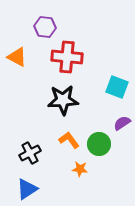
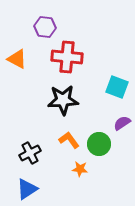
orange triangle: moved 2 px down
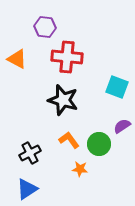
black star: rotated 20 degrees clockwise
purple semicircle: moved 3 px down
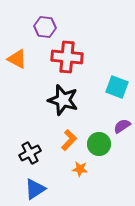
orange L-shape: rotated 80 degrees clockwise
blue triangle: moved 8 px right
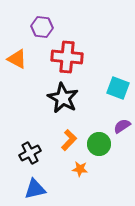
purple hexagon: moved 3 px left
cyan square: moved 1 px right, 1 px down
black star: moved 2 px up; rotated 12 degrees clockwise
blue triangle: rotated 20 degrees clockwise
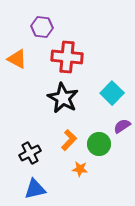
cyan square: moved 6 px left, 5 px down; rotated 25 degrees clockwise
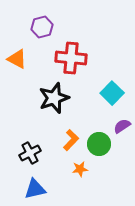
purple hexagon: rotated 20 degrees counterclockwise
red cross: moved 4 px right, 1 px down
black star: moved 9 px left; rotated 24 degrees clockwise
orange L-shape: moved 2 px right
orange star: rotated 14 degrees counterclockwise
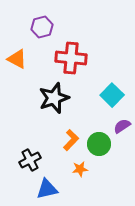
cyan square: moved 2 px down
black cross: moved 7 px down
blue triangle: moved 12 px right
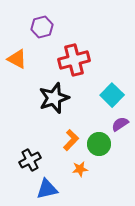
red cross: moved 3 px right, 2 px down; rotated 20 degrees counterclockwise
purple semicircle: moved 2 px left, 2 px up
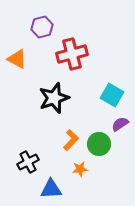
red cross: moved 2 px left, 6 px up
cyan square: rotated 15 degrees counterclockwise
black cross: moved 2 px left, 2 px down
blue triangle: moved 4 px right; rotated 10 degrees clockwise
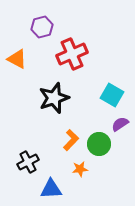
red cross: rotated 8 degrees counterclockwise
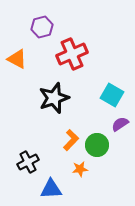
green circle: moved 2 px left, 1 px down
